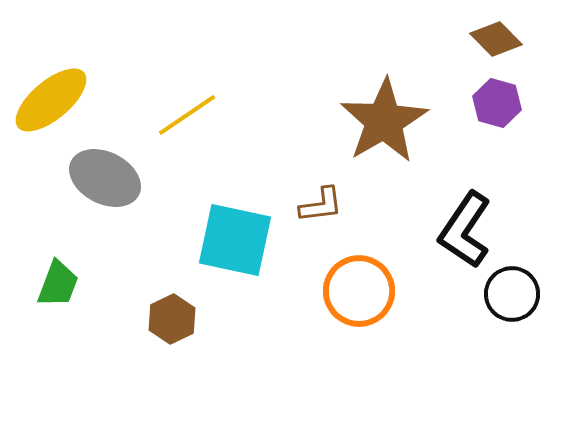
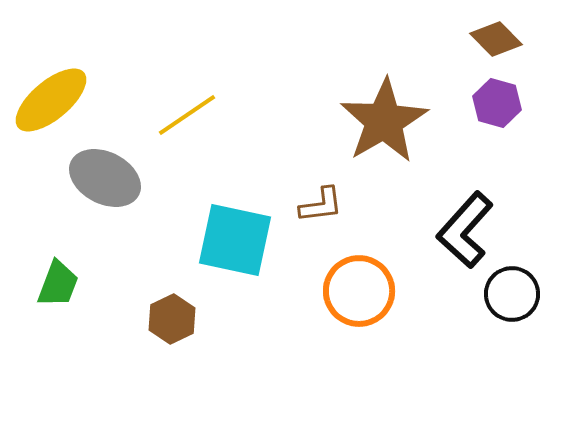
black L-shape: rotated 8 degrees clockwise
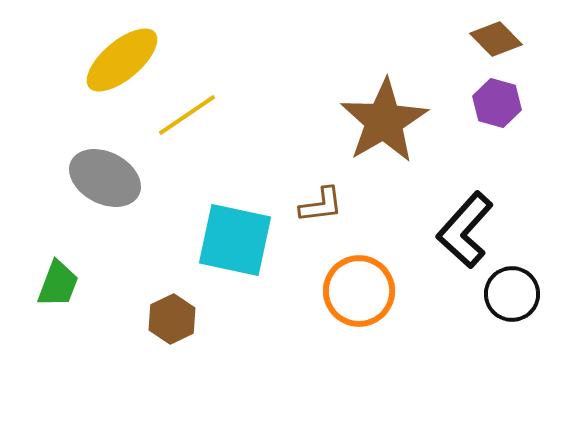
yellow ellipse: moved 71 px right, 40 px up
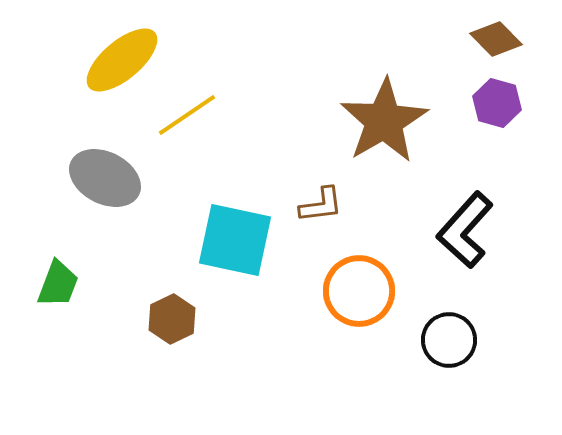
black circle: moved 63 px left, 46 px down
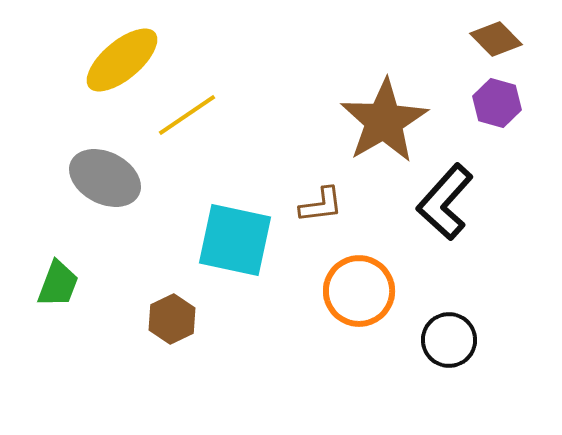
black L-shape: moved 20 px left, 28 px up
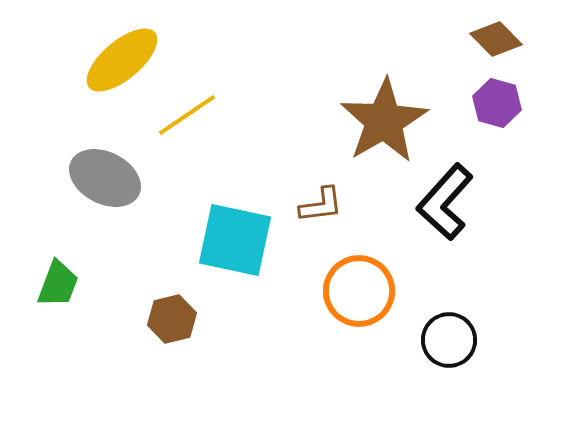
brown hexagon: rotated 12 degrees clockwise
